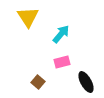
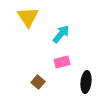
black ellipse: rotated 35 degrees clockwise
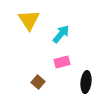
yellow triangle: moved 1 px right, 3 px down
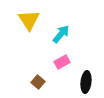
pink rectangle: rotated 14 degrees counterclockwise
